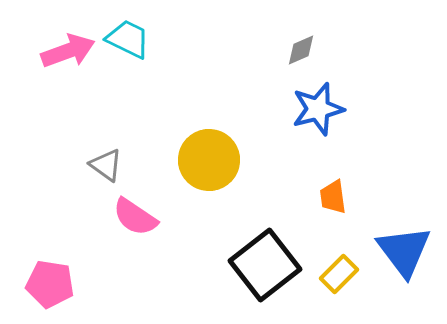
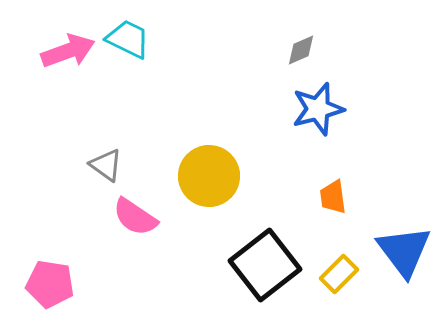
yellow circle: moved 16 px down
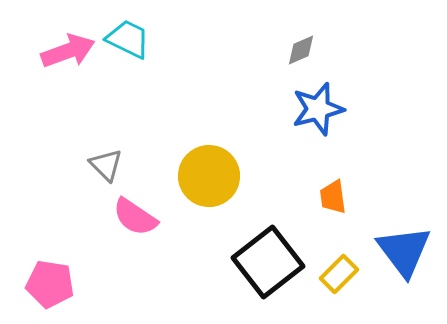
gray triangle: rotated 9 degrees clockwise
black square: moved 3 px right, 3 px up
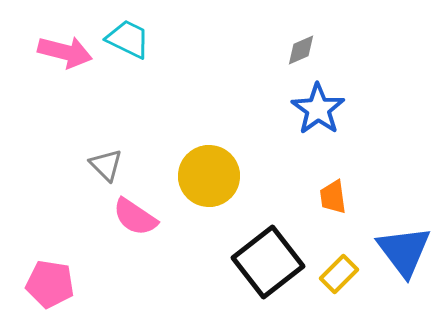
pink arrow: moved 3 px left, 1 px down; rotated 34 degrees clockwise
blue star: rotated 22 degrees counterclockwise
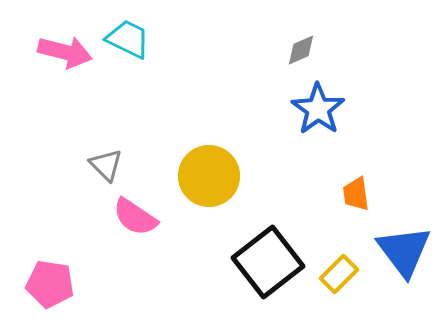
orange trapezoid: moved 23 px right, 3 px up
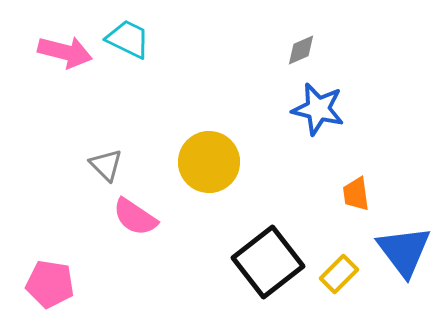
blue star: rotated 22 degrees counterclockwise
yellow circle: moved 14 px up
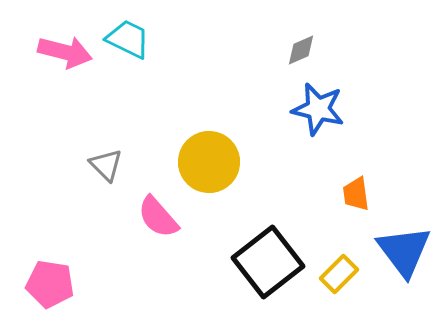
pink semicircle: moved 23 px right; rotated 15 degrees clockwise
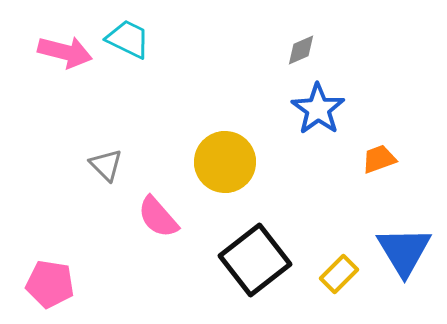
blue star: rotated 22 degrees clockwise
yellow circle: moved 16 px right
orange trapezoid: moved 23 px right, 35 px up; rotated 78 degrees clockwise
blue triangle: rotated 6 degrees clockwise
black square: moved 13 px left, 2 px up
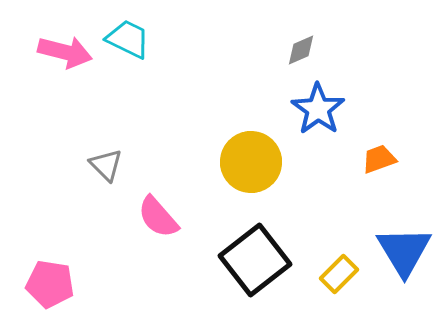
yellow circle: moved 26 px right
